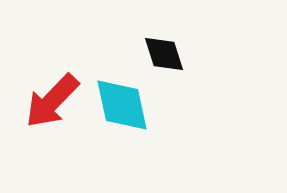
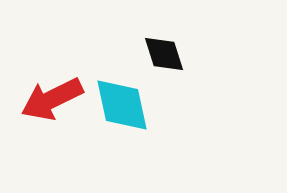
red arrow: moved 2 px up; rotated 20 degrees clockwise
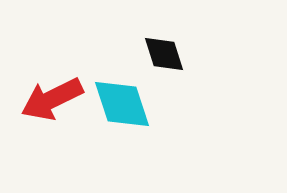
cyan diamond: moved 1 px up; rotated 6 degrees counterclockwise
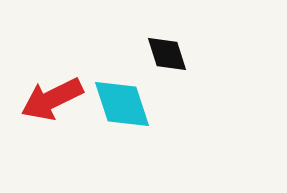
black diamond: moved 3 px right
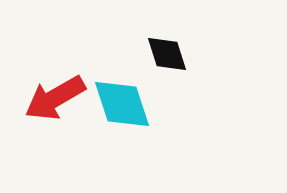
red arrow: moved 3 px right, 1 px up; rotated 4 degrees counterclockwise
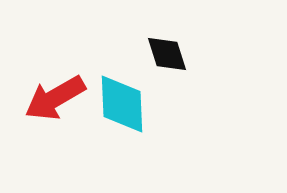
cyan diamond: rotated 16 degrees clockwise
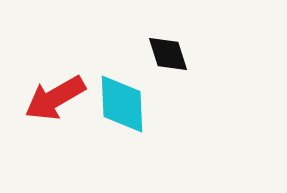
black diamond: moved 1 px right
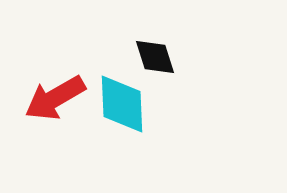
black diamond: moved 13 px left, 3 px down
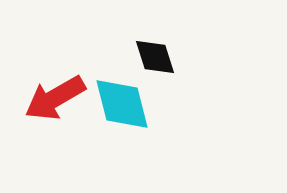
cyan diamond: rotated 12 degrees counterclockwise
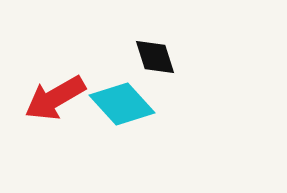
cyan diamond: rotated 28 degrees counterclockwise
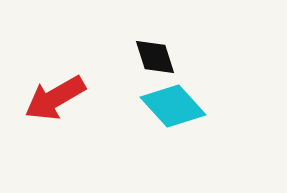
cyan diamond: moved 51 px right, 2 px down
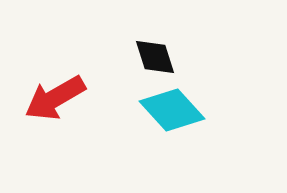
cyan diamond: moved 1 px left, 4 px down
